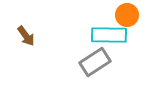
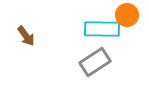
cyan rectangle: moved 7 px left, 6 px up
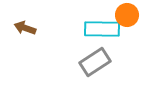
brown arrow: moved 1 px left, 8 px up; rotated 145 degrees clockwise
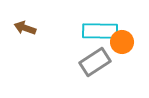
orange circle: moved 5 px left, 27 px down
cyan rectangle: moved 2 px left, 2 px down
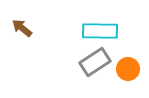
brown arrow: moved 3 px left; rotated 20 degrees clockwise
orange circle: moved 6 px right, 27 px down
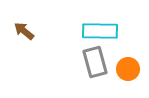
brown arrow: moved 2 px right, 3 px down
gray rectangle: rotated 72 degrees counterclockwise
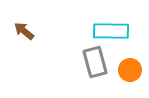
cyan rectangle: moved 11 px right
orange circle: moved 2 px right, 1 px down
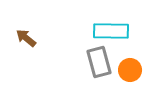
brown arrow: moved 2 px right, 7 px down
gray rectangle: moved 4 px right
